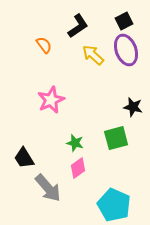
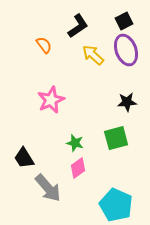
black star: moved 6 px left, 5 px up; rotated 18 degrees counterclockwise
cyan pentagon: moved 2 px right
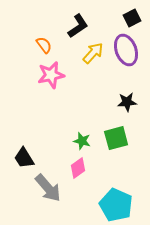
black square: moved 8 px right, 3 px up
yellow arrow: moved 2 px up; rotated 90 degrees clockwise
pink star: moved 25 px up; rotated 12 degrees clockwise
green star: moved 7 px right, 2 px up
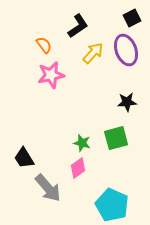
green star: moved 2 px down
cyan pentagon: moved 4 px left
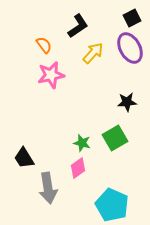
purple ellipse: moved 4 px right, 2 px up; rotated 8 degrees counterclockwise
green square: moved 1 px left; rotated 15 degrees counterclockwise
gray arrow: rotated 32 degrees clockwise
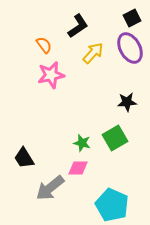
pink diamond: rotated 35 degrees clockwise
gray arrow: moved 2 px right; rotated 60 degrees clockwise
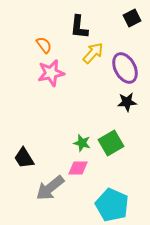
black L-shape: moved 1 px right, 1 px down; rotated 130 degrees clockwise
purple ellipse: moved 5 px left, 20 px down
pink star: moved 2 px up
green square: moved 4 px left, 5 px down
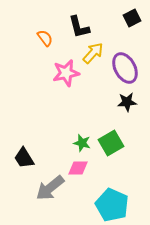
black L-shape: rotated 20 degrees counterclockwise
orange semicircle: moved 1 px right, 7 px up
pink star: moved 15 px right
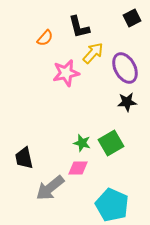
orange semicircle: rotated 78 degrees clockwise
black trapezoid: rotated 20 degrees clockwise
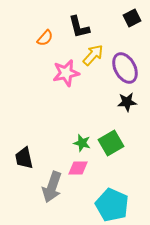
yellow arrow: moved 2 px down
gray arrow: moved 2 px right, 1 px up; rotated 32 degrees counterclockwise
